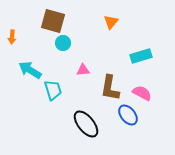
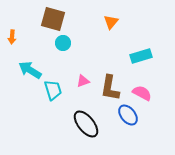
brown square: moved 2 px up
pink triangle: moved 11 px down; rotated 16 degrees counterclockwise
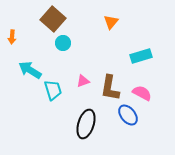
brown square: rotated 25 degrees clockwise
black ellipse: rotated 56 degrees clockwise
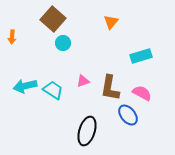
cyan arrow: moved 5 px left, 16 px down; rotated 45 degrees counterclockwise
cyan trapezoid: rotated 40 degrees counterclockwise
black ellipse: moved 1 px right, 7 px down
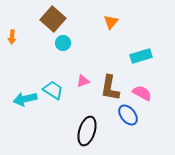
cyan arrow: moved 13 px down
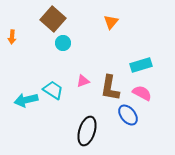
cyan rectangle: moved 9 px down
cyan arrow: moved 1 px right, 1 px down
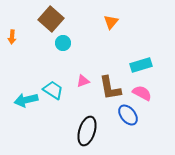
brown square: moved 2 px left
brown L-shape: rotated 20 degrees counterclockwise
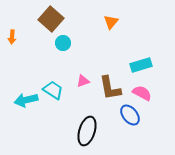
blue ellipse: moved 2 px right
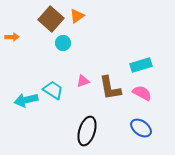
orange triangle: moved 34 px left, 6 px up; rotated 14 degrees clockwise
orange arrow: rotated 96 degrees counterclockwise
blue ellipse: moved 11 px right, 13 px down; rotated 15 degrees counterclockwise
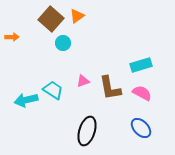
blue ellipse: rotated 10 degrees clockwise
